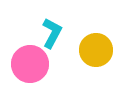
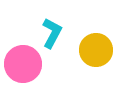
pink circle: moved 7 px left
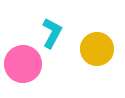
yellow circle: moved 1 px right, 1 px up
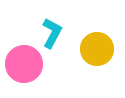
pink circle: moved 1 px right
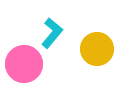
cyan L-shape: rotated 12 degrees clockwise
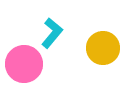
yellow circle: moved 6 px right, 1 px up
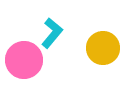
pink circle: moved 4 px up
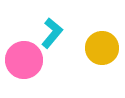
yellow circle: moved 1 px left
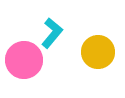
yellow circle: moved 4 px left, 4 px down
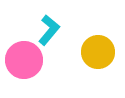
cyan L-shape: moved 3 px left, 3 px up
